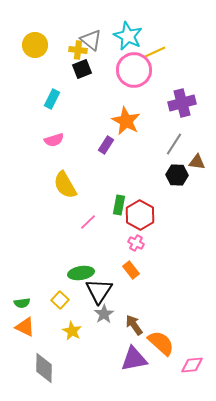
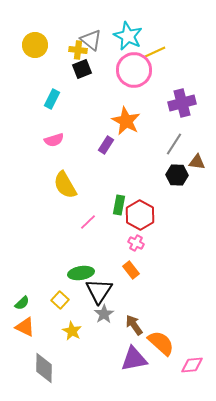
green semicircle: rotated 35 degrees counterclockwise
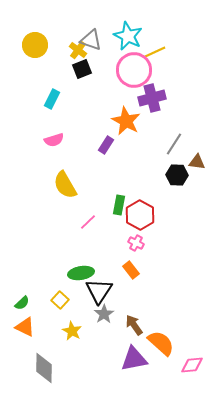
gray triangle: rotated 20 degrees counterclockwise
yellow cross: rotated 30 degrees clockwise
purple cross: moved 30 px left, 5 px up
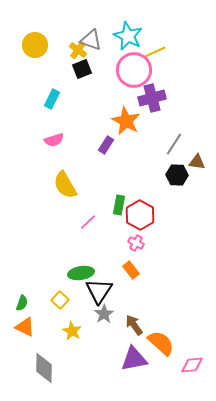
green semicircle: rotated 28 degrees counterclockwise
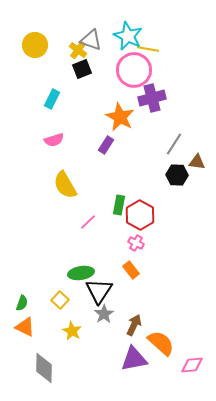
yellow line: moved 7 px left, 3 px up; rotated 35 degrees clockwise
orange star: moved 6 px left, 4 px up
brown arrow: rotated 60 degrees clockwise
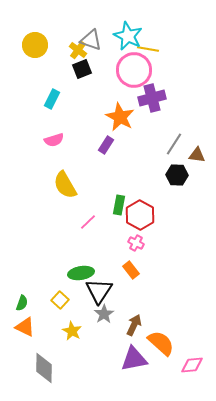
brown triangle: moved 7 px up
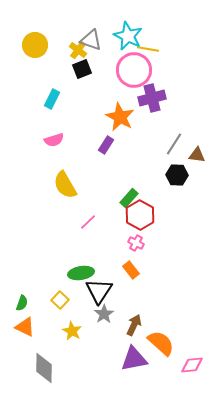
green rectangle: moved 10 px right, 7 px up; rotated 30 degrees clockwise
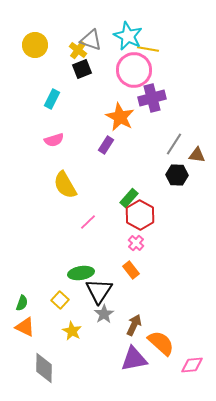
pink cross: rotated 14 degrees clockwise
